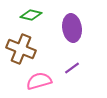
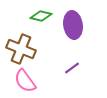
green diamond: moved 10 px right, 1 px down
purple ellipse: moved 1 px right, 3 px up
pink semicircle: moved 14 px left; rotated 110 degrees counterclockwise
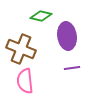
purple ellipse: moved 6 px left, 11 px down
purple line: rotated 28 degrees clockwise
pink semicircle: rotated 30 degrees clockwise
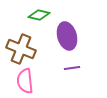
green diamond: moved 2 px left, 1 px up
purple ellipse: rotated 8 degrees counterclockwise
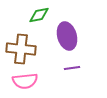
green diamond: rotated 25 degrees counterclockwise
brown cross: rotated 16 degrees counterclockwise
pink semicircle: rotated 90 degrees counterclockwise
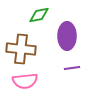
purple ellipse: rotated 16 degrees clockwise
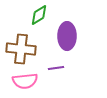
green diamond: rotated 20 degrees counterclockwise
purple line: moved 16 px left
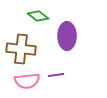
green diamond: moved 1 px left, 1 px down; rotated 70 degrees clockwise
purple line: moved 7 px down
pink semicircle: moved 2 px right
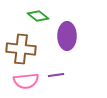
pink semicircle: moved 1 px left
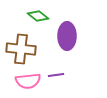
pink semicircle: moved 2 px right
